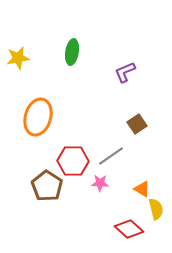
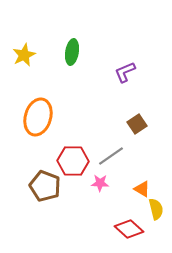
yellow star: moved 6 px right, 3 px up; rotated 15 degrees counterclockwise
brown pentagon: moved 2 px left; rotated 12 degrees counterclockwise
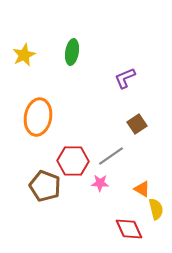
purple L-shape: moved 6 px down
orange ellipse: rotated 6 degrees counterclockwise
red diamond: rotated 24 degrees clockwise
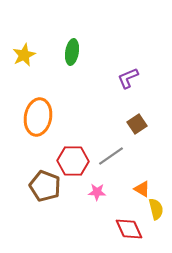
purple L-shape: moved 3 px right
pink star: moved 3 px left, 9 px down
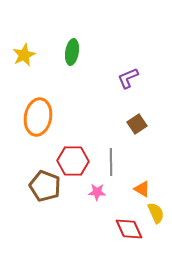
gray line: moved 6 px down; rotated 56 degrees counterclockwise
yellow semicircle: moved 4 px down; rotated 10 degrees counterclockwise
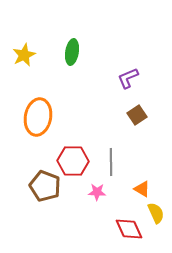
brown square: moved 9 px up
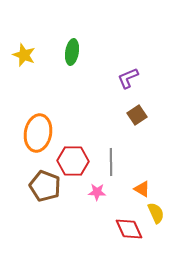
yellow star: rotated 25 degrees counterclockwise
orange ellipse: moved 16 px down
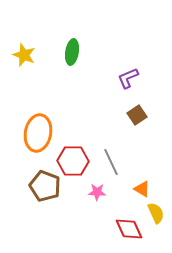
gray line: rotated 24 degrees counterclockwise
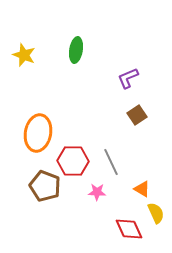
green ellipse: moved 4 px right, 2 px up
